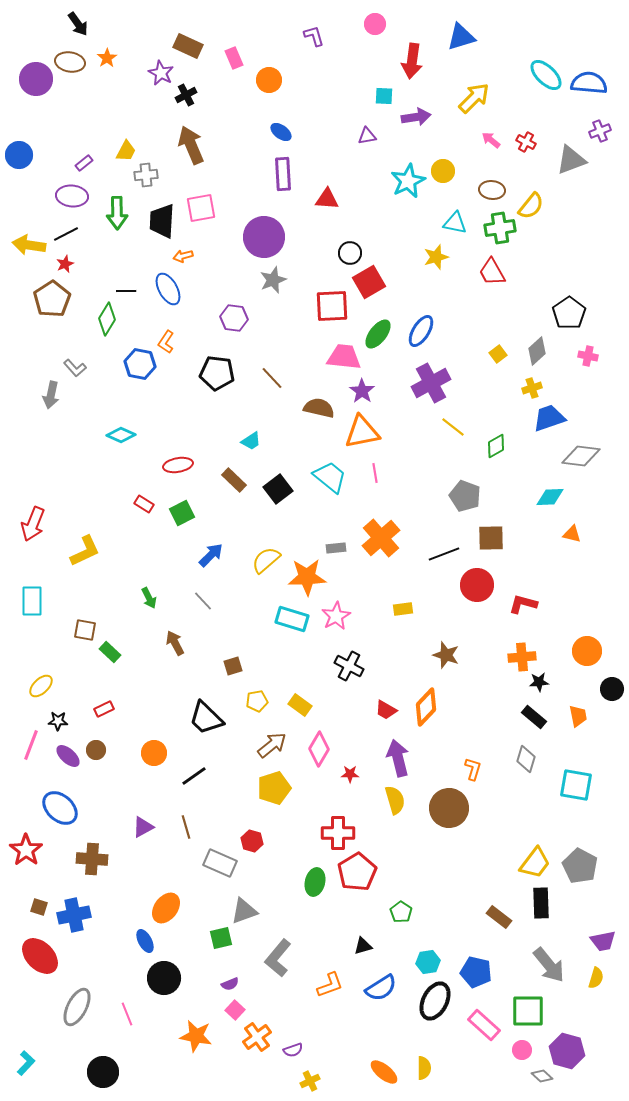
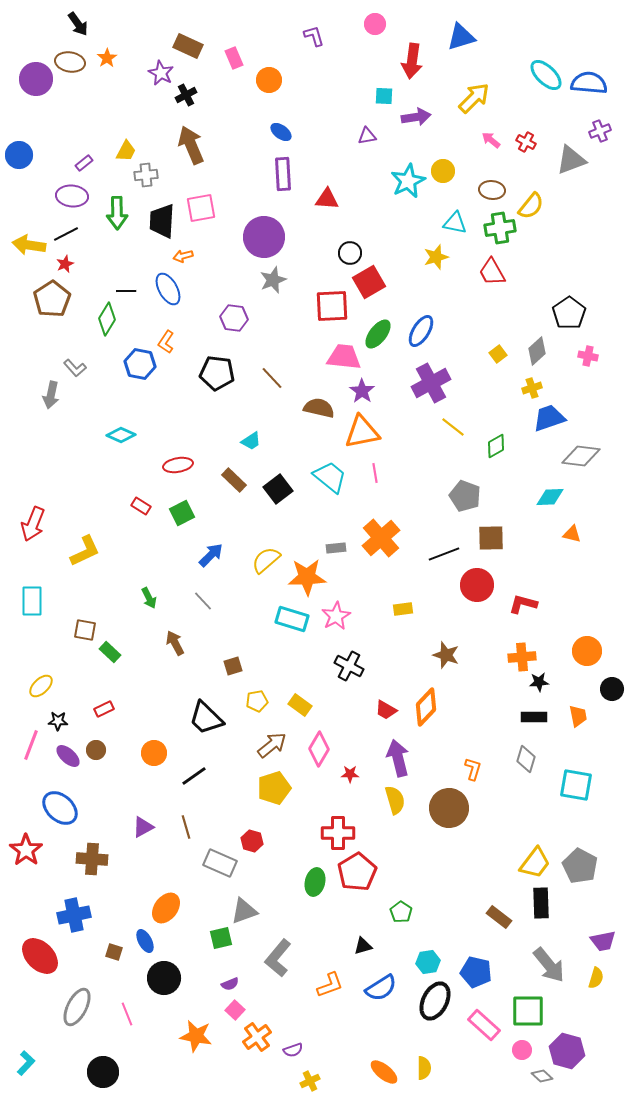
red rectangle at (144, 504): moved 3 px left, 2 px down
black rectangle at (534, 717): rotated 40 degrees counterclockwise
brown square at (39, 907): moved 75 px right, 45 px down
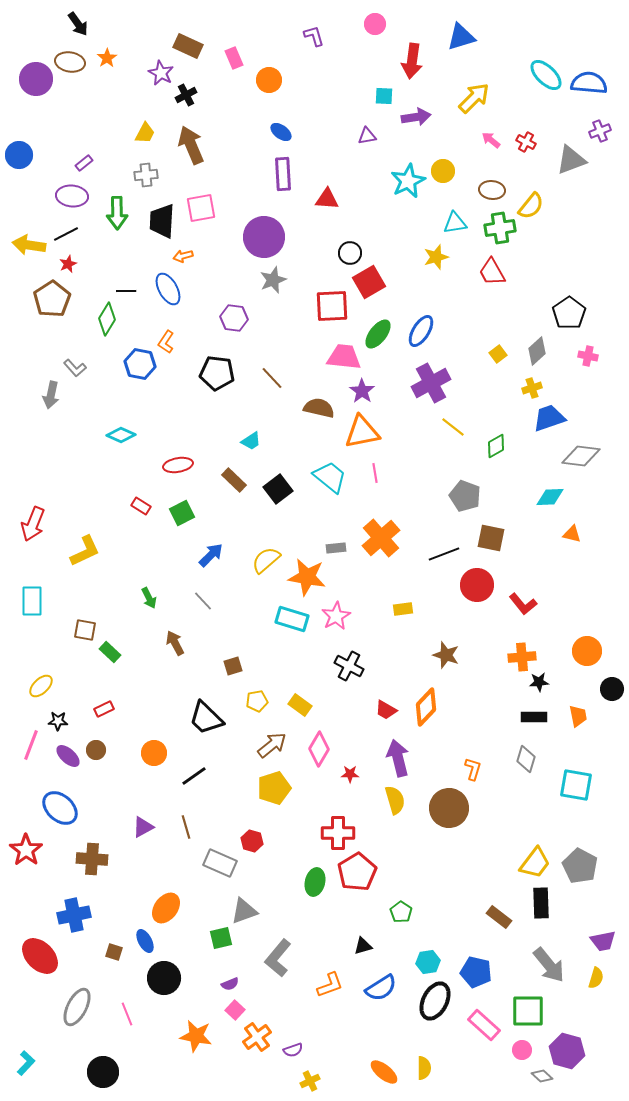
yellow trapezoid at (126, 151): moved 19 px right, 18 px up
cyan triangle at (455, 223): rotated 20 degrees counterclockwise
red star at (65, 264): moved 3 px right
brown square at (491, 538): rotated 12 degrees clockwise
orange star at (307, 577): rotated 12 degrees clockwise
red L-shape at (523, 604): rotated 144 degrees counterclockwise
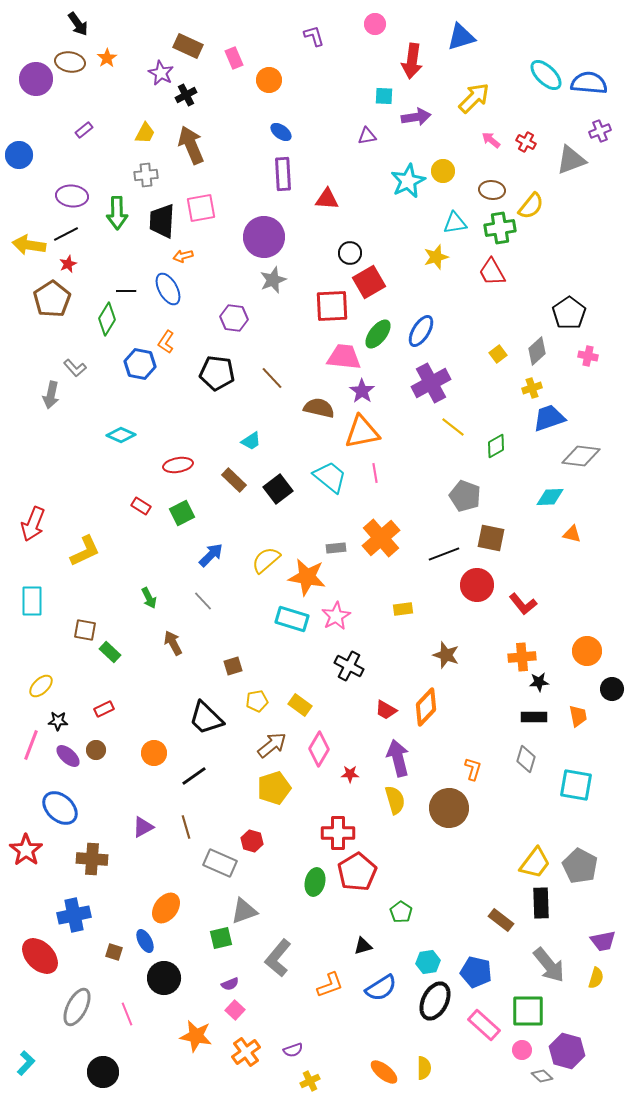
purple rectangle at (84, 163): moved 33 px up
brown arrow at (175, 643): moved 2 px left
brown rectangle at (499, 917): moved 2 px right, 3 px down
orange cross at (257, 1037): moved 11 px left, 15 px down
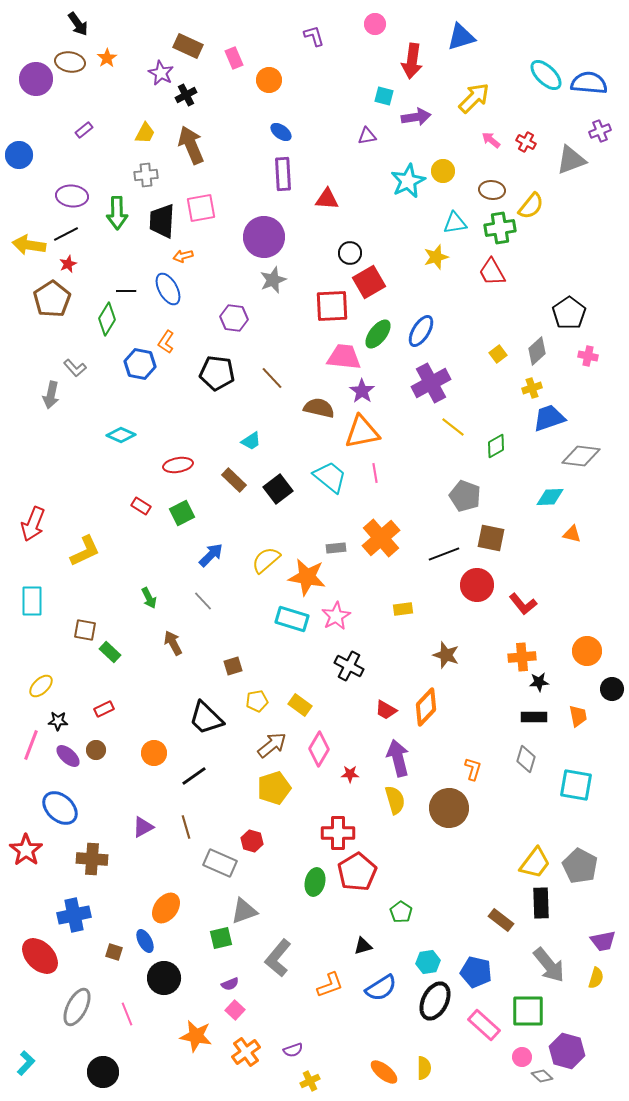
cyan square at (384, 96): rotated 12 degrees clockwise
pink circle at (522, 1050): moved 7 px down
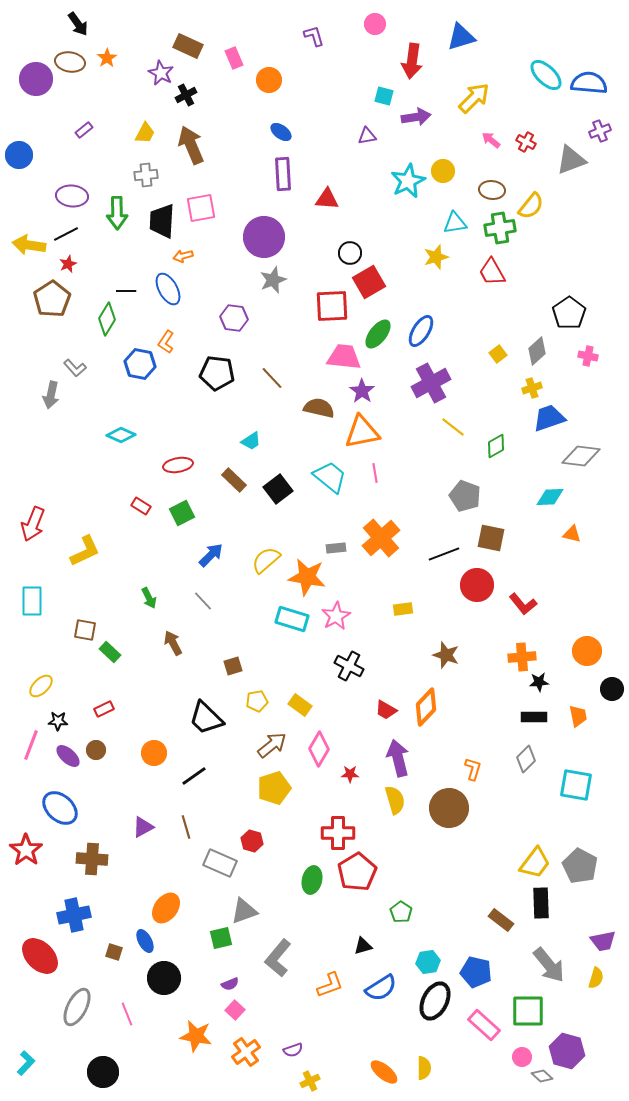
gray diamond at (526, 759): rotated 28 degrees clockwise
green ellipse at (315, 882): moved 3 px left, 2 px up
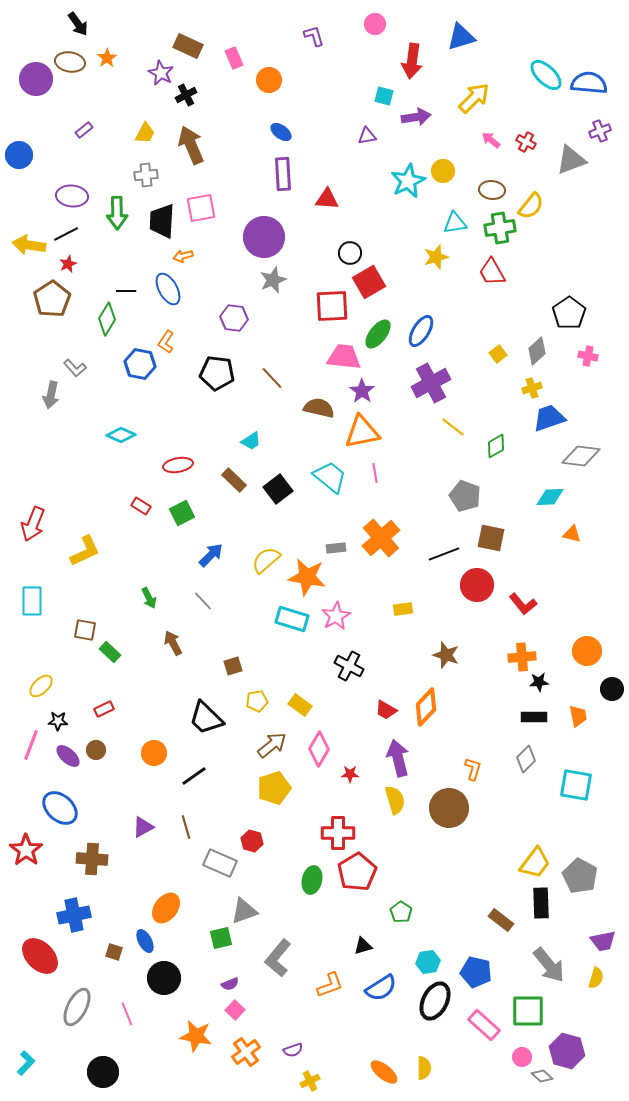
gray pentagon at (580, 866): moved 10 px down
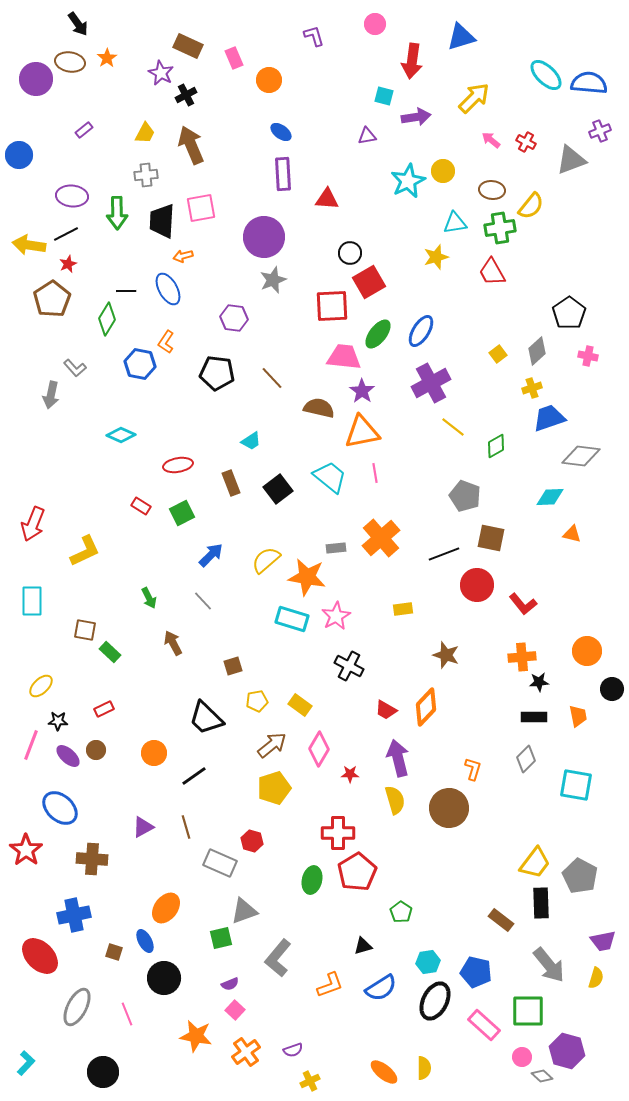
brown rectangle at (234, 480): moved 3 px left, 3 px down; rotated 25 degrees clockwise
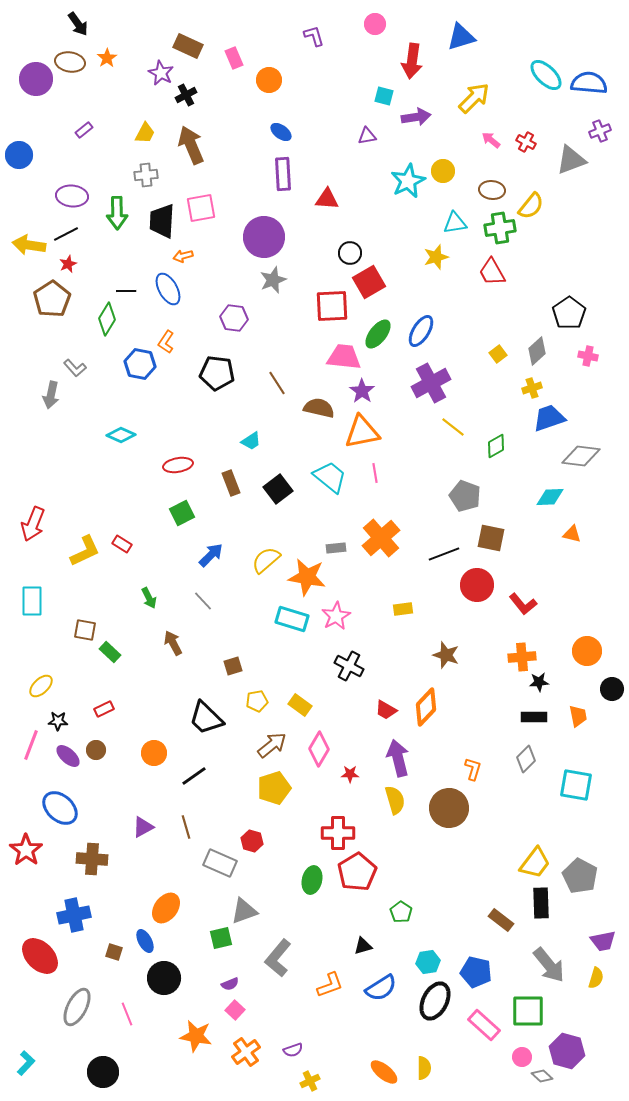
brown line at (272, 378): moved 5 px right, 5 px down; rotated 10 degrees clockwise
red rectangle at (141, 506): moved 19 px left, 38 px down
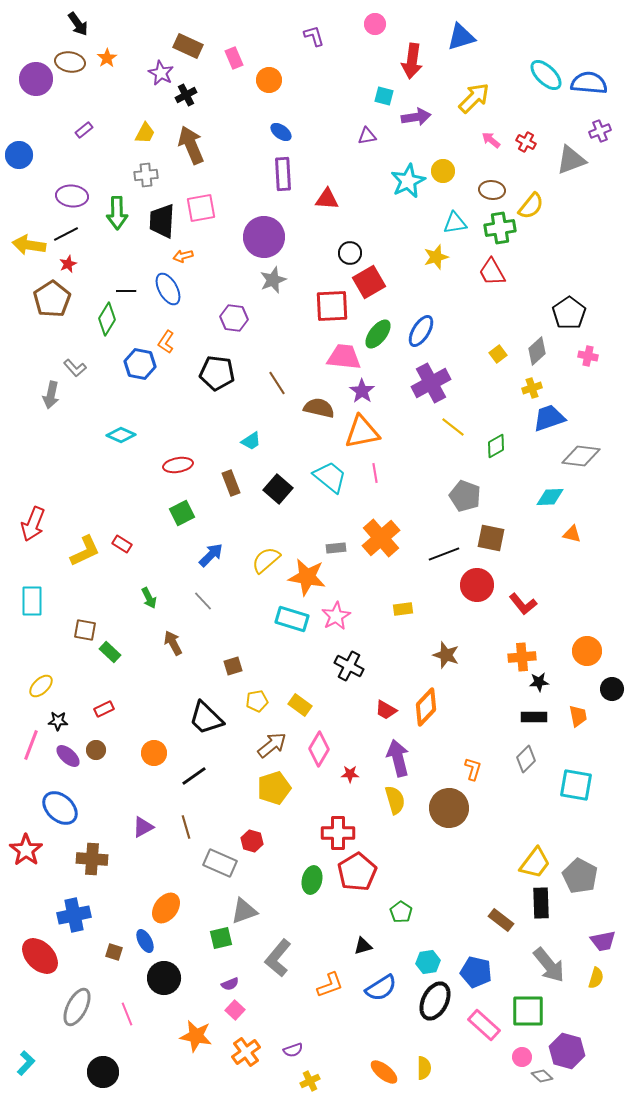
black square at (278, 489): rotated 12 degrees counterclockwise
